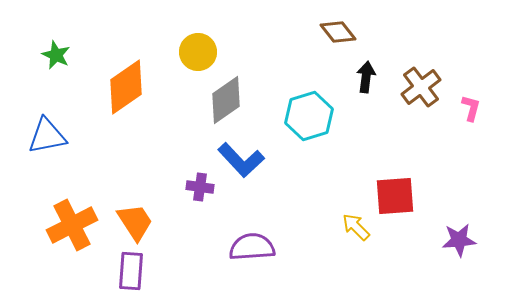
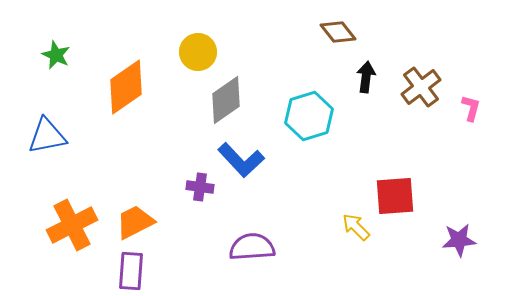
orange trapezoid: rotated 84 degrees counterclockwise
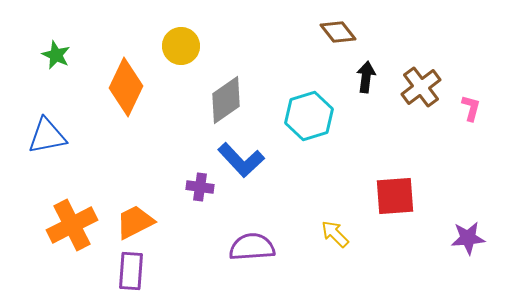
yellow circle: moved 17 px left, 6 px up
orange diamond: rotated 30 degrees counterclockwise
yellow arrow: moved 21 px left, 7 px down
purple star: moved 9 px right, 2 px up
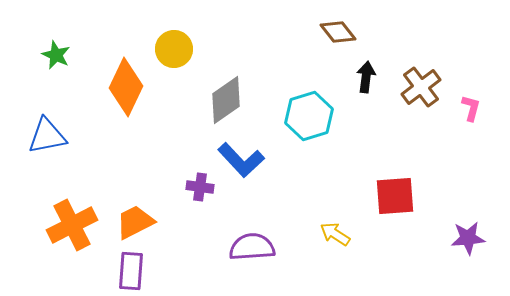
yellow circle: moved 7 px left, 3 px down
yellow arrow: rotated 12 degrees counterclockwise
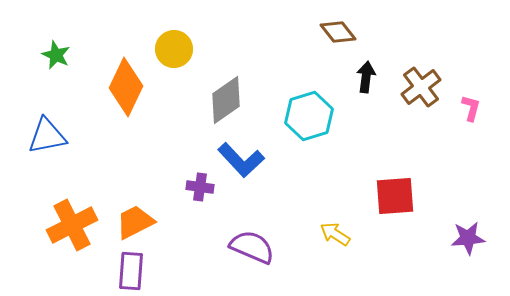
purple semicircle: rotated 27 degrees clockwise
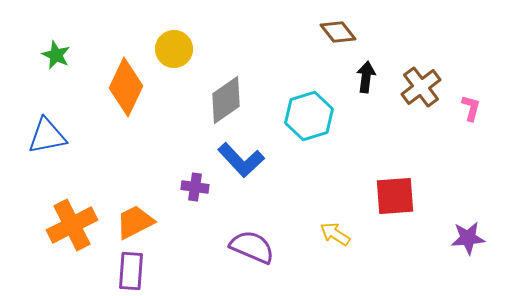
purple cross: moved 5 px left
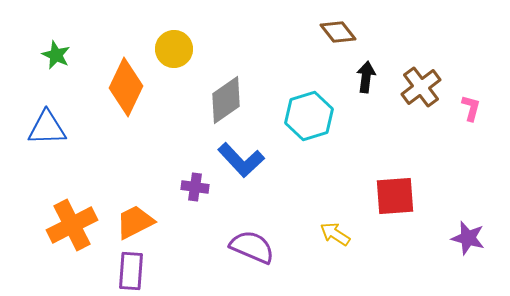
blue triangle: moved 8 px up; rotated 9 degrees clockwise
purple star: rotated 20 degrees clockwise
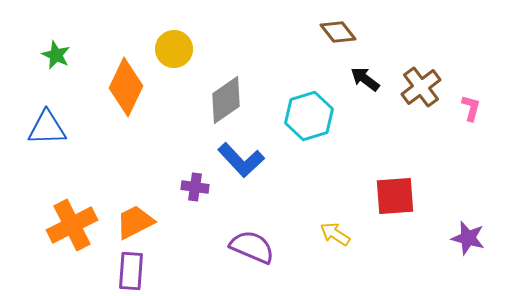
black arrow: moved 1 px left, 2 px down; rotated 60 degrees counterclockwise
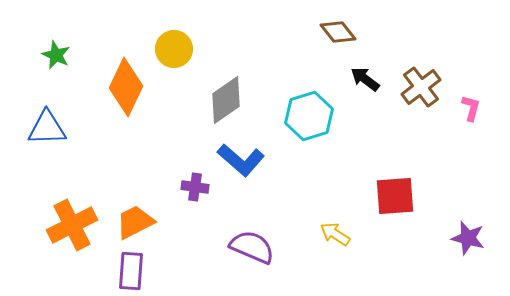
blue L-shape: rotated 6 degrees counterclockwise
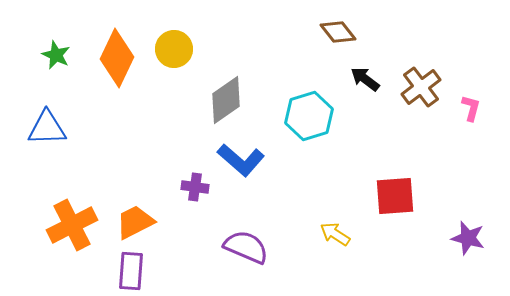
orange diamond: moved 9 px left, 29 px up
purple semicircle: moved 6 px left
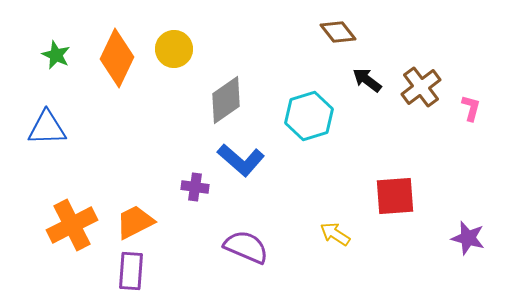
black arrow: moved 2 px right, 1 px down
